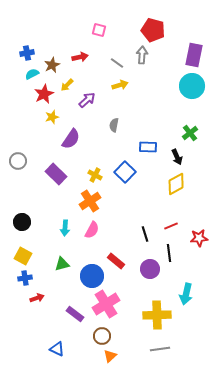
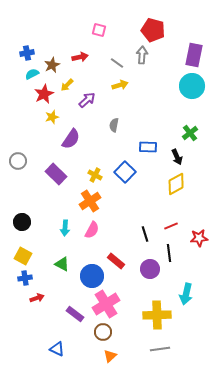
green triangle at (62, 264): rotated 42 degrees clockwise
brown circle at (102, 336): moved 1 px right, 4 px up
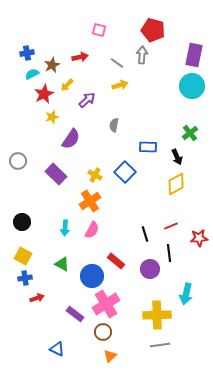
gray line at (160, 349): moved 4 px up
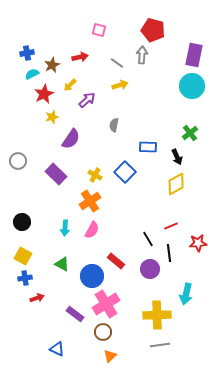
yellow arrow at (67, 85): moved 3 px right
black line at (145, 234): moved 3 px right, 5 px down; rotated 14 degrees counterclockwise
red star at (199, 238): moved 1 px left, 5 px down
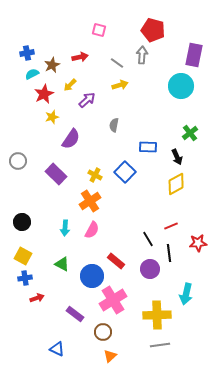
cyan circle at (192, 86): moved 11 px left
pink cross at (106, 304): moved 7 px right, 4 px up
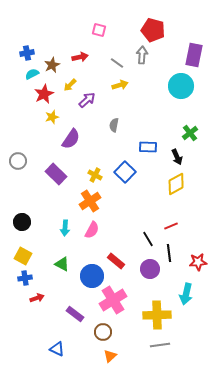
red star at (198, 243): moved 19 px down
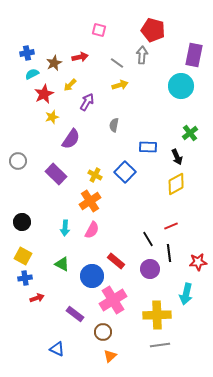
brown star at (52, 65): moved 2 px right, 2 px up
purple arrow at (87, 100): moved 2 px down; rotated 18 degrees counterclockwise
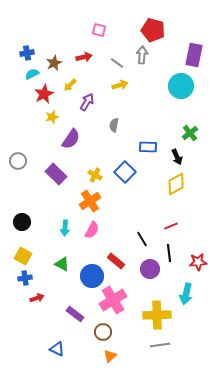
red arrow at (80, 57): moved 4 px right
black line at (148, 239): moved 6 px left
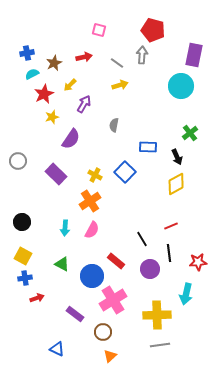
purple arrow at (87, 102): moved 3 px left, 2 px down
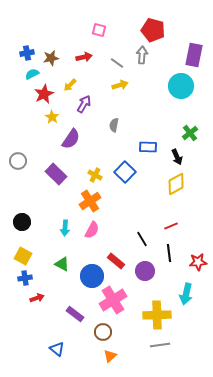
brown star at (54, 63): moved 3 px left, 5 px up; rotated 14 degrees clockwise
yellow star at (52, 117): rotated 24 degrees counterclockwise
purple circle at (150, 269): moved 5 px left, 2 px down
blue triangle at (57, 349): rotated 14 degrees clockwise
